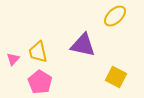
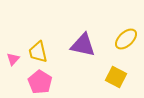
yellow ellipse: moved 11 px right, 23 px down
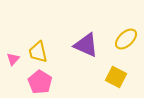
purple triangle: moved 3 px right; rotated 12 degrees clockwise
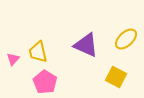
pink pentagon: moved 5 px right
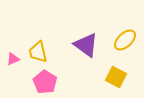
yellow ellipse: moved 1 px left, 1 px down
purple triangle: rotated 12 degrees clockwise
pink triangle: rotated 24 degrees clockwise
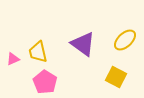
purple triangle: moved 3 px left, 1 px up
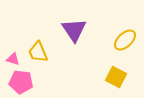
purple triangle: moved 9 px left, 14 px up; rotated 20 degrees clockwise
yellow trapezoid: rotated 10 degrees counterclockwise
pink triangle: rotated 40 degrees clockwise
pink pentagon: moved 24 px left; rotated 25 degrees counterclockwise
